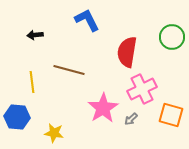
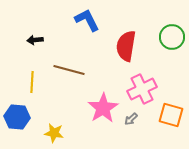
black arrow: moved 5 px down
red semicircle: moved 1 px left, 6 px up
yellow line: rotated 10 degrees clockwise
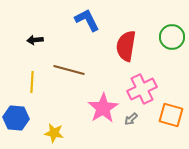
blue hexagon: moved 1 px left, 1 px down
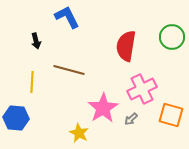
blue L-shape: moved 20 px left, 3 px up
black arrow: moved 1 px right, 1 px down; rotated 98 degrees counterclockwise
yellow star: moved 25 px right; rotated 18 degrees clockwise
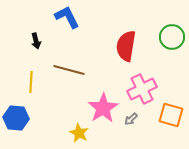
yellow line: moved 1 px left
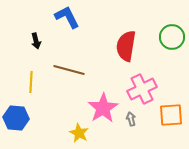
orange square: rotated 20 degrees counterclockwise
gray arrow: rotated 120 degrees clockwise
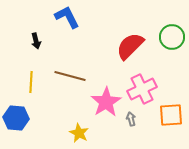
red semicircle: moved 4 px right; rotated 36 degrees clockwise
brown line: moved 1 px right, 6 px down
pink star: moved 3 px right, 6 px up
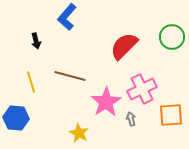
blue L-shape: rotated 112 degrees counterclockwise
red semicircle: moved 6 px left
yellow line: rotated 20 degrees counterclockwise
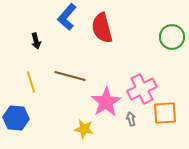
red semicircle: moved 22 px left, 18 px up; rotated 60 degrees counterclockwise
orange square: moved 6 px left, 2 px up
yellow star: moved 5 px right, 4 px up; rotated 18 degrees counterclockwise
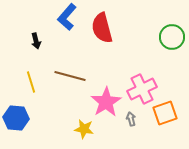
orange square: rotated 15 degrees counterclockwise
